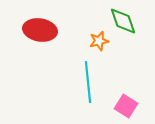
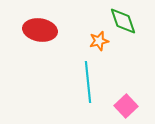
pink square: rotated 15 degrees clockwise
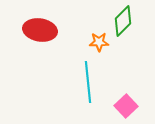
green diamond: rotated 64 degrees clockwise
orange star: moved 1 px down; rotated 12 degrees clockwise
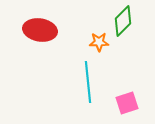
pink square: moved 1 px right, 3 px up; rotated 25 degrees clockwise
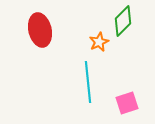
red ellipse: rotated 68 degrees clockwise
orange star: rotated 24 degrees counterclockwise
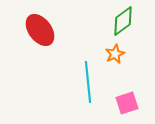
green diamond: rotated 8 degrees clockwise
red ellipse: rotated 24 degrees counterclockwise
orange star: moved 16 px right, 12 px down
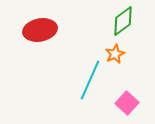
red ellipse: rotated 64 degrees counterclockwise
cyan line: moved 2 px right, 2 px up; rotated 30 degrees clockwise
pink square: rotated 30 degrees counterclockwise
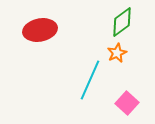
green diamond: moved 1 px left, 1 px down
orange star: moved 2 px right, 1 px up
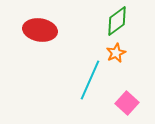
green diamond: moved 5 px left, 1 px up
red ellipse: rotated 20 degrees clockwise
orange star: moved 1 px left
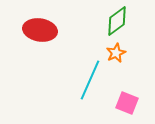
pink square: rotated 20 degrees counterclockwise
